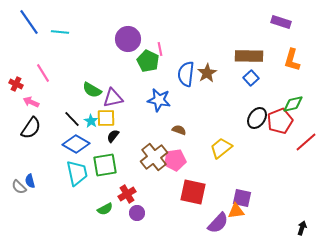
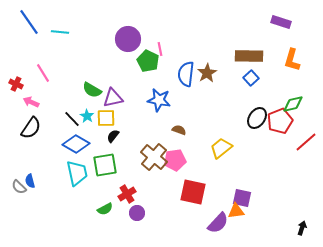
cyan star at (91, 121): moved 4 px left, 5 px up
brown cross at (154, 157): rotated 12 degrees counterclockwise
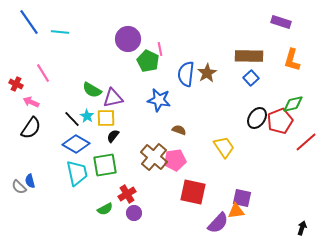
yellow trapezoid at (221, 148): moved 3 px right, 1 px up; rotated 95 degrees clockwise
purple circle at (137, 213): moved 3 px left
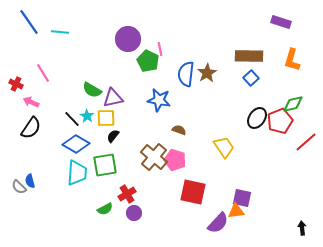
pink pentagon at (175, 160): rotated 25 degrees clockwise
cyan trapezoid at (77, 173): rotated 16 degrees clockwise
black arrow at (302, 228): rotated 24 degrees counterclockwise
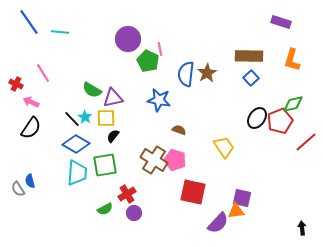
cyan star at (87, 116): moved 2 px left, 1 px down
brown cross at (154, 157): moved 3 px down; rotated 8 degrees counterclockwise
gray semicircle at (19, 187): moved 1 px left, 2 px down; rotated 14 degrees clockwise
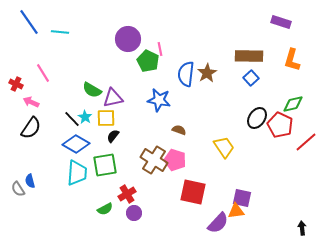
red pentagon at (280, 121): moved 4 px down; rotated 25 degrees counterclockwise
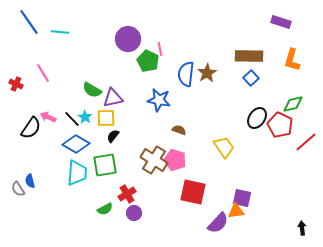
pink arrow at (31, 102): moved 17 px right, 15 px down
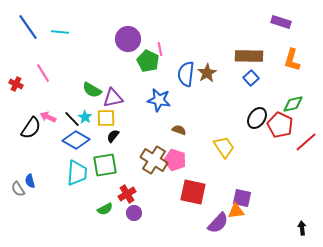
blue line at (29, 22): moved 1 px left, 5 px down
blue diamond at (76, 144): moved 4 px up
